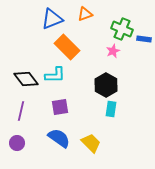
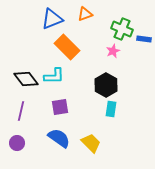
cyan L-shape: moved 1 px left, 1 px down
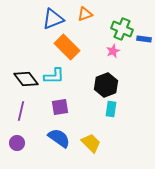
blue triangle: moved 1 px right
black hexagon: rotated 10 degrees clockwise
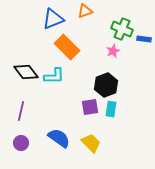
orange triangle: moved 3 px up
black diamond: moved 7 px up
purple square: moved 30 px right
purple circle: moved 4 px right
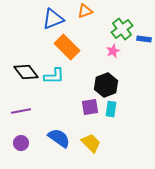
green cross: rotated 30 degrees clockwise
purple line: rotated 66 degrees clockwise
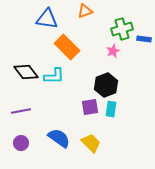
blue triangle: moved 6 px left; rotated 30 degrees clockwise
green cross: rotated 20 degrees clockwise
